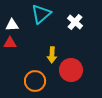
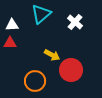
yellow arrow: rotated 63 degrees counterclockwise
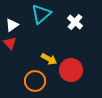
white triangle: rotated 32 degrees counterclockwise
red triangle: rotated 48 degrees clockwise
yellow arrow: moved 3 px left, 4 px down
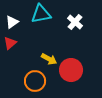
cyan triangle: rotated 30 degrees clockwise
white triangle: moved 3 px up
red triangle: rotated 32 degrees clockwise
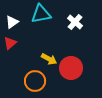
red circle: moved 2 px up
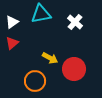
red triangle: moved 2 px right
yellow arrow: moved 1 px right, 1 px up
red circle: moved 3 px right, 1 px down
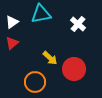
white cross: moved 3 px right, 2 px down
yellow arrow: rotated 14 degrees clockwise
orange circle: moved 1 px down
